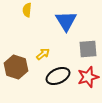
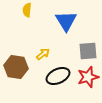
gray square: moved 2 px down
brown hexagon: rotated 10 degrees counterclockwise
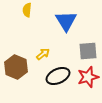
brown hexagon: rotated 15 degrees clockwise
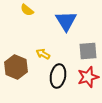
yellow semicircle: rotated 56 degrees counterclockwise
yellow arrow: rotated 112 degrees counterclockwise
black ellipse: rotated 55 degrees counterclockwise
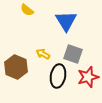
gray square: moved 15 px left, 3 px down; rotated 24 degrees clockwise
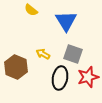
yellow semicircle: moved 4 px right
black ellipse: moved 2 px right, 2 px down
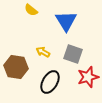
yellow arrow: moved 2 px up
brown hexagon: rotated 15 degrees counterclockwise
black ellipse: moved 10 px left, 4 px down; rotated 20 degrees clockwise
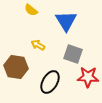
yellow arrow: moved 5 px left, 7 px up
red star: rotated 20 degrees clockwise
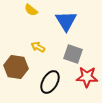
yellow arrow: moved 2 px down
red star: moved 1 px left
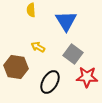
yellow semicircle: rotated 48 degrees clockwise
gray square: rotated 18 degrees clockwise
